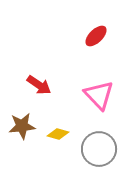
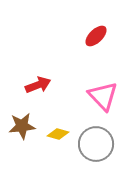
red arrow: moved 1 px left; rotated 55 degrees counterclockwise
pink triangle: moved 4 px right, 1 px down
gray circle: moved 3 px left, 5 px up
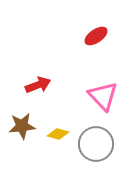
red ellipse: rotated 10 degrees clockwise
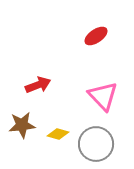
brown star: moved 1 px up
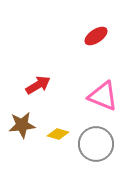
red arrow: rotated 10 degrees counterclockwise
pink triangle: rotated 24 degrees counterclockwise
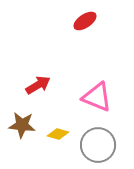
red ellipse: moved 11 px left, 15 px up
pink triangle: moved 6 px left, 1 px down
brown star: rotated 12 degrees clockwise
gray circle: moved 2 px right, 1 px down
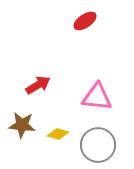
pink triangle: rotated 16 degrees counterclockwise
